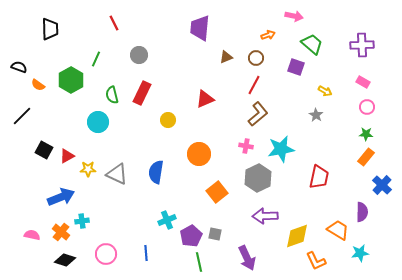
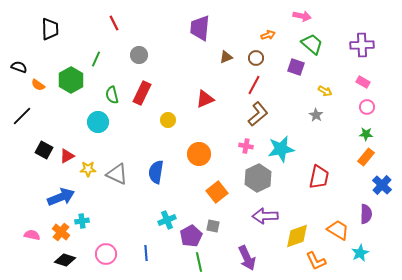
pink arrow at (294, 16): moved 8 px right
purple semicircle at (362, 212): moved 4 px right, 2 px down
gray square at (215, 234): moved 2 px left, 8 px up
cyan star at (360, 253): rotated 18 degrees counterclockwise
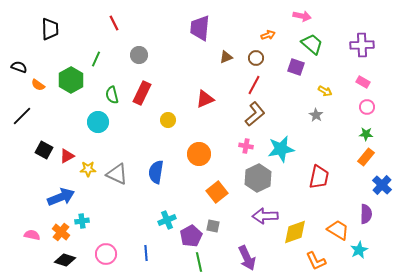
brown L-shape at (258, 114): moved 3 px left
yellow diamond at (297, 236): moved 2 px left, 4 px up
cyan star at (360, 253): moved 1 px left, 3 px up
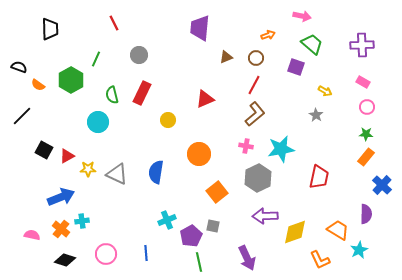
orange cross at (61, 232): moved 3 px up
orange L-shape at (316, 261): moved 4 px right, 1 px up
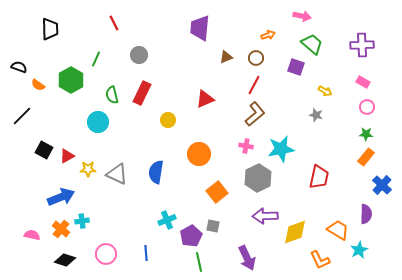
gray star at (316, 115): rotated 16 degrees counterclockwise
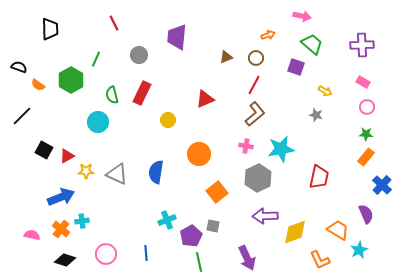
purple trapezoid at (200, 28): moved 23 px left, 9 px down
yellow star at (88, 169): moved 2 px left, 2 px down
purple semicircle at (366, 214): rotated 24 degrees counterclockwise
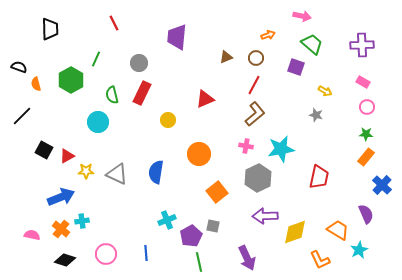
gray circle at (139, 55): moved 8 px down
orange semicircle at (38, 85): moved 2 px left, 1 px up; rotated 40 degrees clockwise
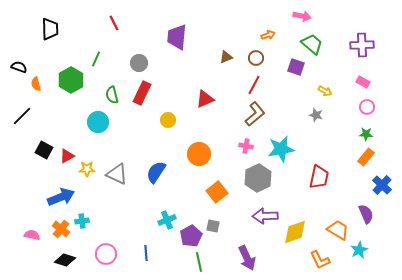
yellow star at (86, 171): moved 1 px right, 2 px up
blue semicircle at (156, 172): rotated 25 degrees clockwise
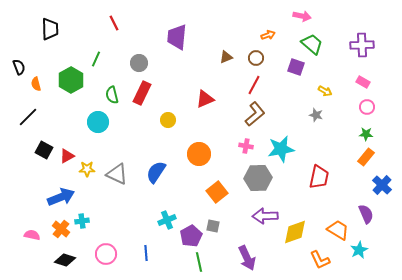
black semicircle at (19, 67): rotated 49 degrees clockwise
black line at (22, 116): moved 6 px right, 1 px down
gray hexagon at (258, 178): rotated 24 degrees clockwise
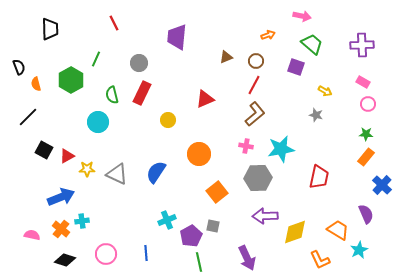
brown circle at (256, 58): moved 3 px down
pink circle at (367, 107): moved 1 px right, 3 px up
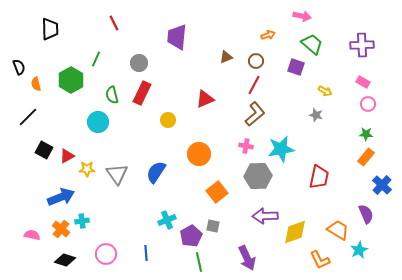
gray triangle at (117, 174): rotated 30 degrees clockwise
gray hexagon at (258, 178): moved 2 px up
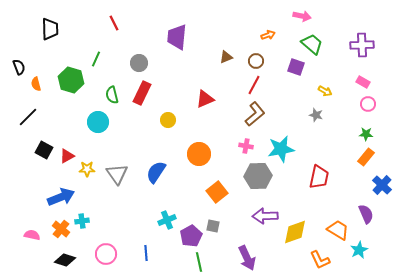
green hexagon at (71, 80): rotated 15 degrees counterclockwise
